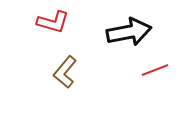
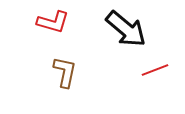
black arrow: moved 3 px left, 3 px up; rotated 51 degrees clockwise
brown L-shape: rotated 152 degrees clockwise
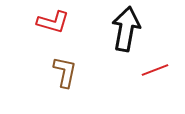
black arrow: rotated 120 degrees counterclockwise
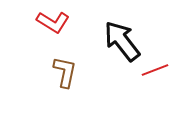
red L-shape: rotated 16 degrees clockwise
black arrow: moved 4 px left, 12 px down; rotated 48 degrees counterclockwise
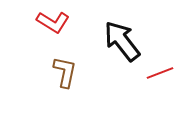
red line: moved 5 px right, 3 px down
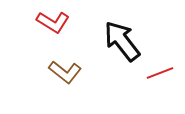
brown L-shape: rotated 116 degrees clockwise
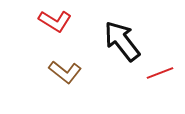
red L-shape: moved 2 px right, 1 px up
